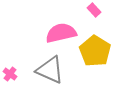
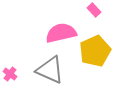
yellow pentagon: rotated 16 degrees clockwise
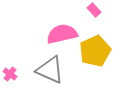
pink semicircle: moved 1 px right, 1 px down
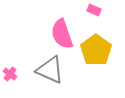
pink rectangle: rotated 24 degrees counterclockwise
pink semicircle: rotated 96 degrees counterclockwise
yellow pentagon: moved 1 px right, 1 px up; rotated 12 degrees counterclockwise
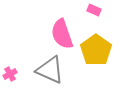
pink cross: rotated 24 degrees clockwise
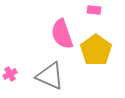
pink rectangle: rotated 16 degrees counterclockwise
gray triangle: moved 6 px down
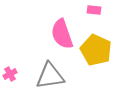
yellow pentagon: rotated 12 degrees counterclockwise
gray triangle: rotated 32 degrees counterclockwise
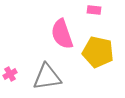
yellow pentagon: moved 2 px right, 2 px down; rotated 12 degrees counterclockwise
gray triangle: moved 3 px left, 1 px down
